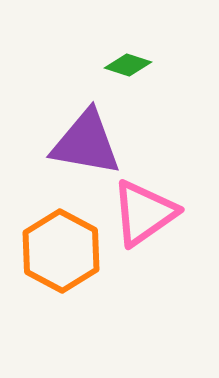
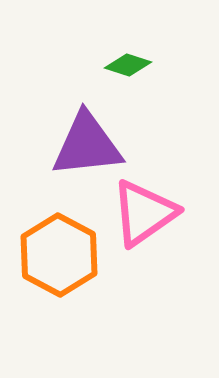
purple triangle: moved 1 px right, 2 px down; rotated 16 degrees counterclockwise
orange hexagon: moved 2 px left, 4 px down
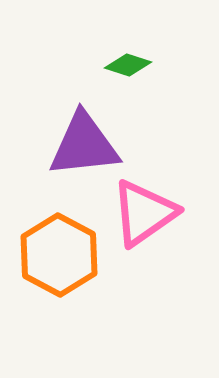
purple triangle: moved 3 px left
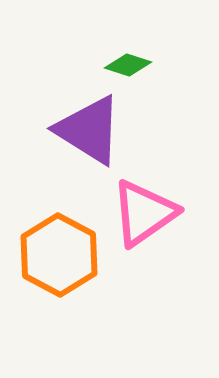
purple triangle: moved 5 px right, 15 px up; rotated 38 degrees clockwise
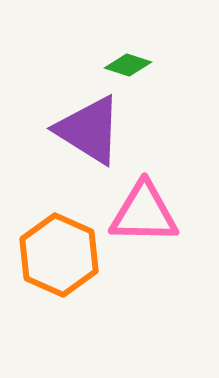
pink triangle: rotated 36 degrees clockwise
orange hexagon: rotated 4 degrees counterclockwise
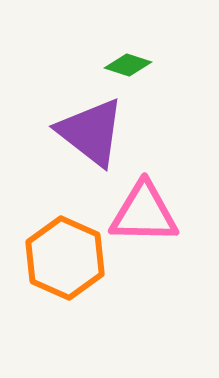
purple triangle: moved 2 px right, 2 px down; rotated 6 degrees clockwise
orange hexagon: moved 6 px right, 3 px down
